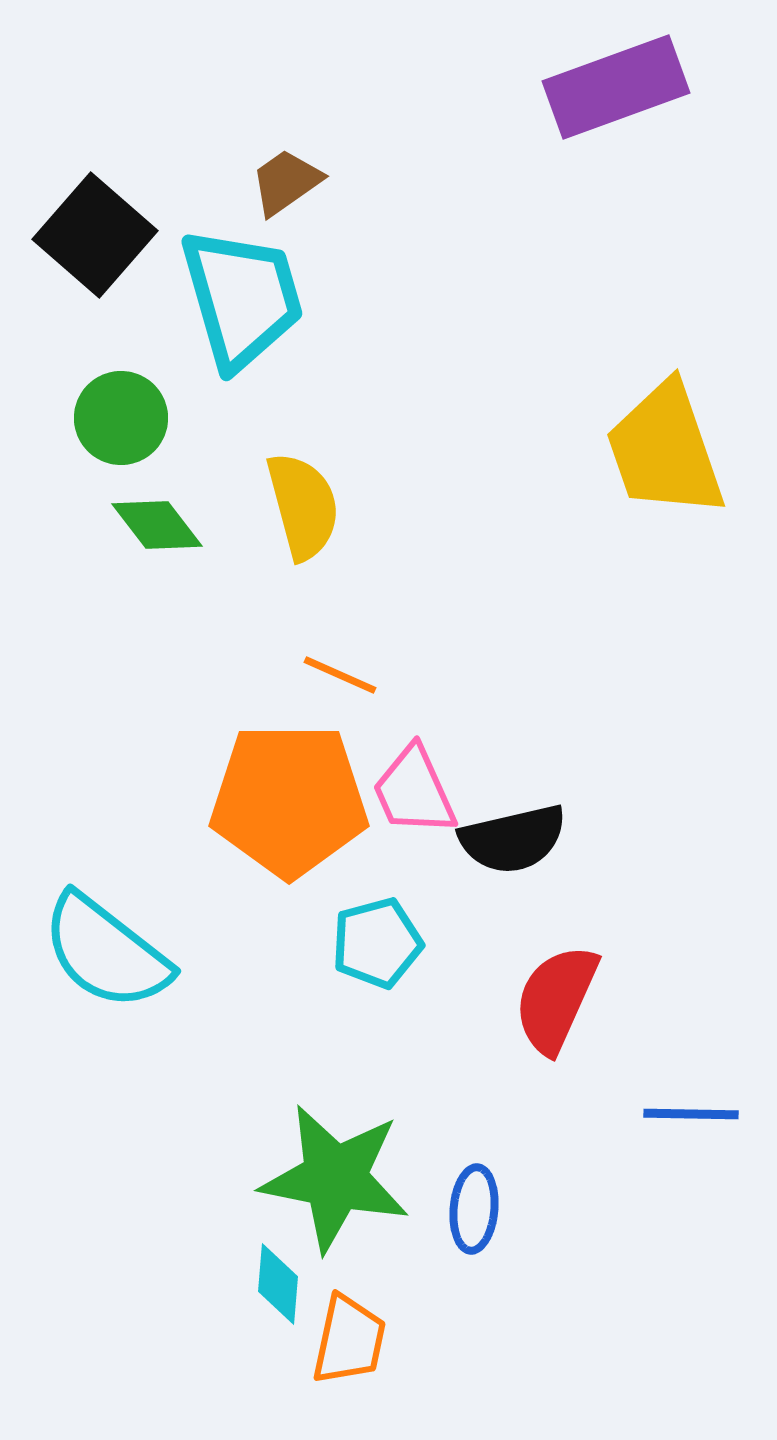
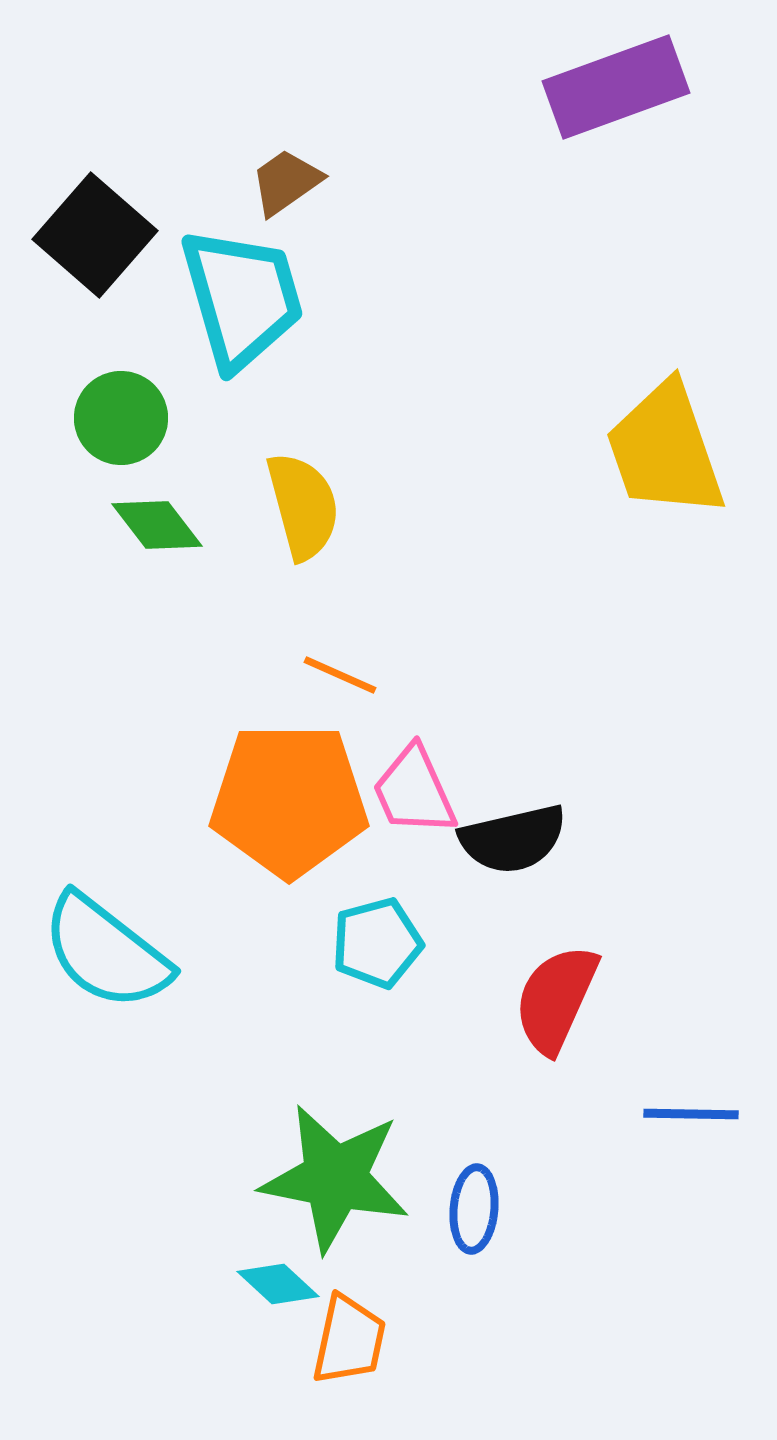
cyan diamond: rotated 52 degrees counterclockwise
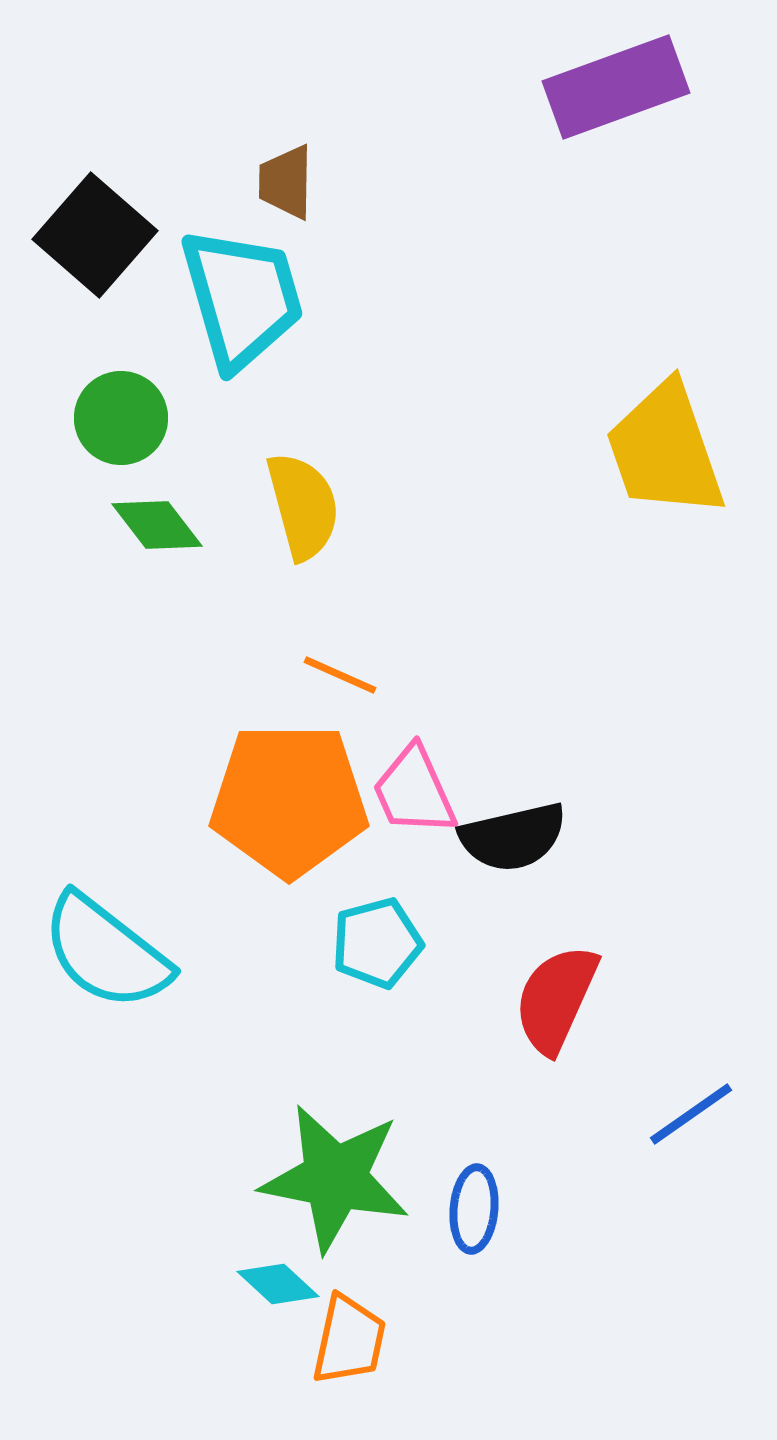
brown trapezoid: rotated 54 degrees counterclockwise
black semicircle: moved 2 px up
blue line: rotated 36 degrees counterclockwise
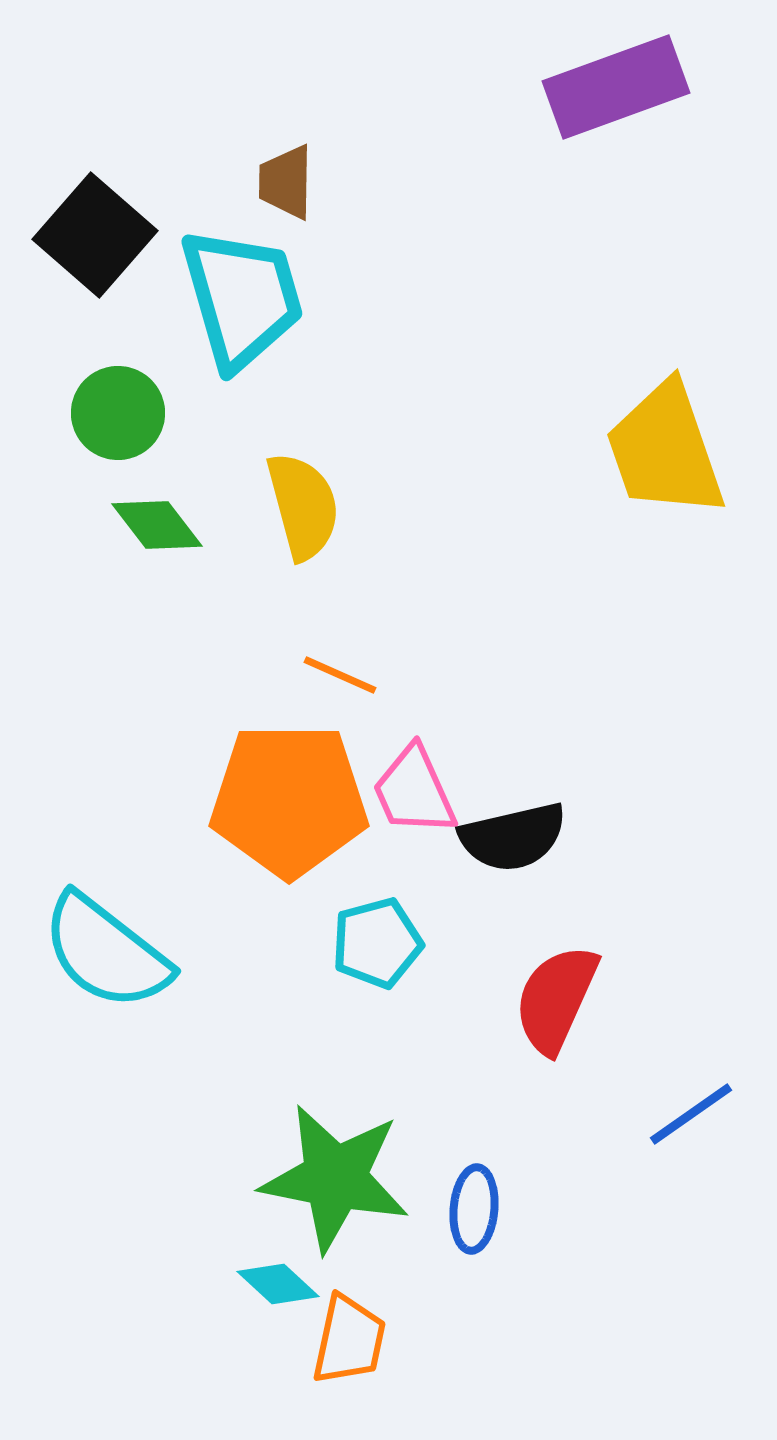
green circle: moved 3 px left, 5 px up
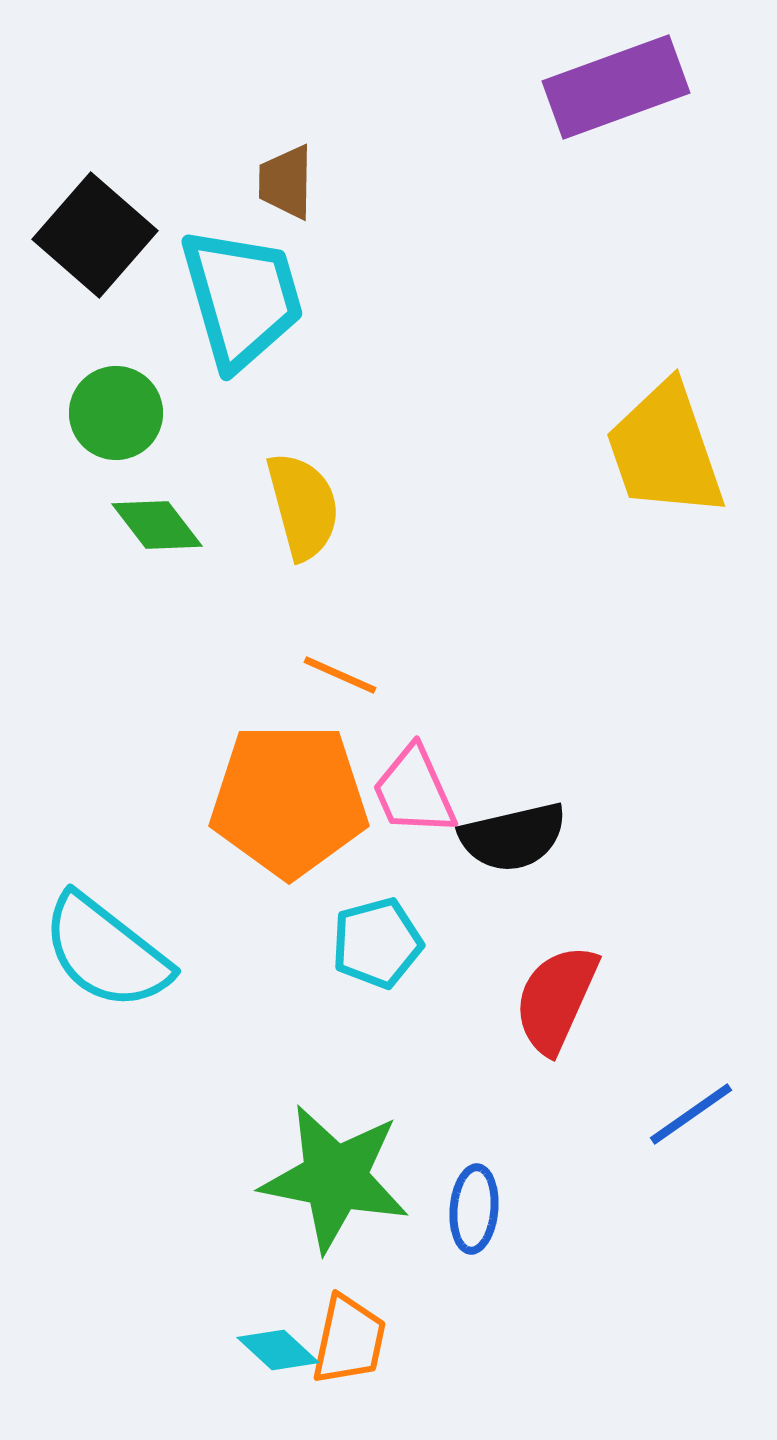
green circle: moved 2 px left
cyan diamond: moved 66 px down
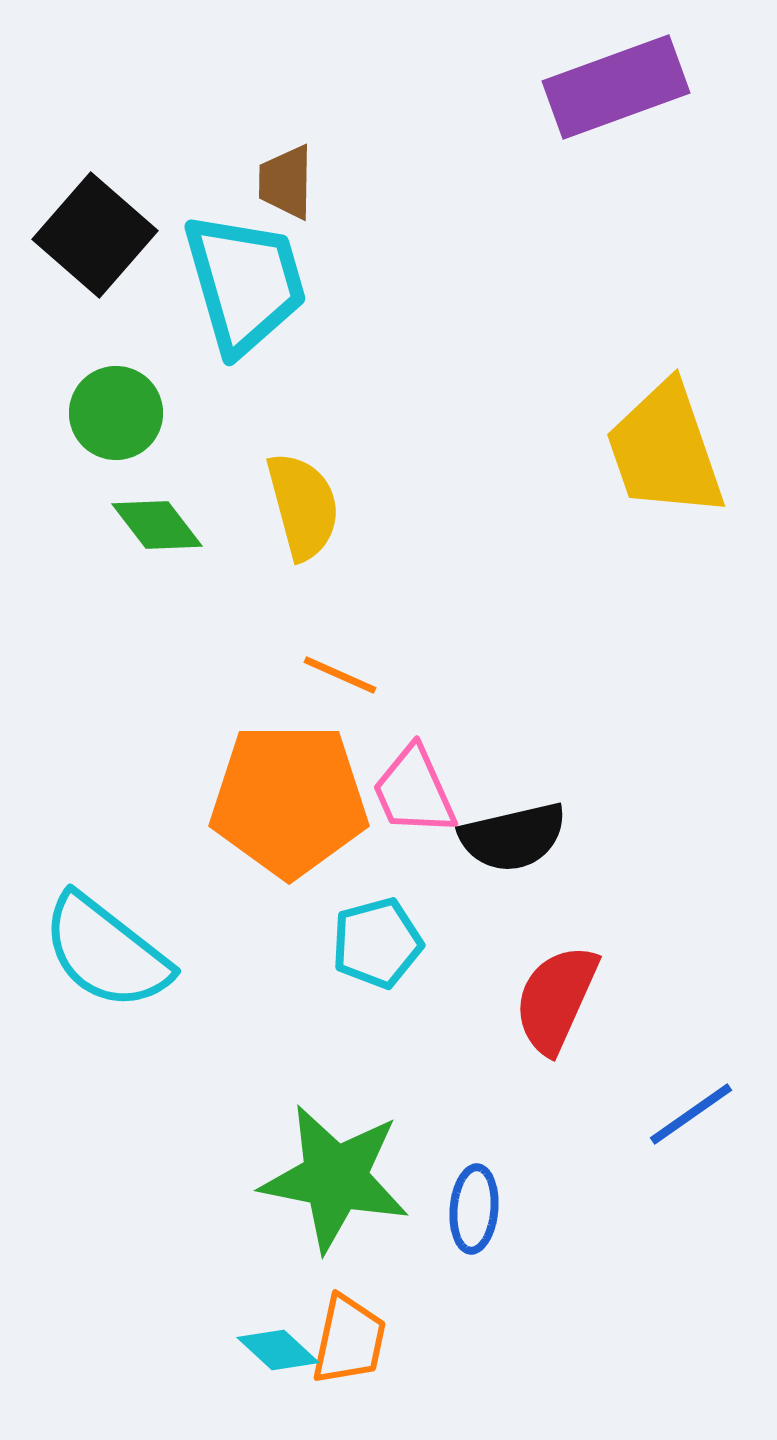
cyan trapezoid: moved 3 px right, 15 px up
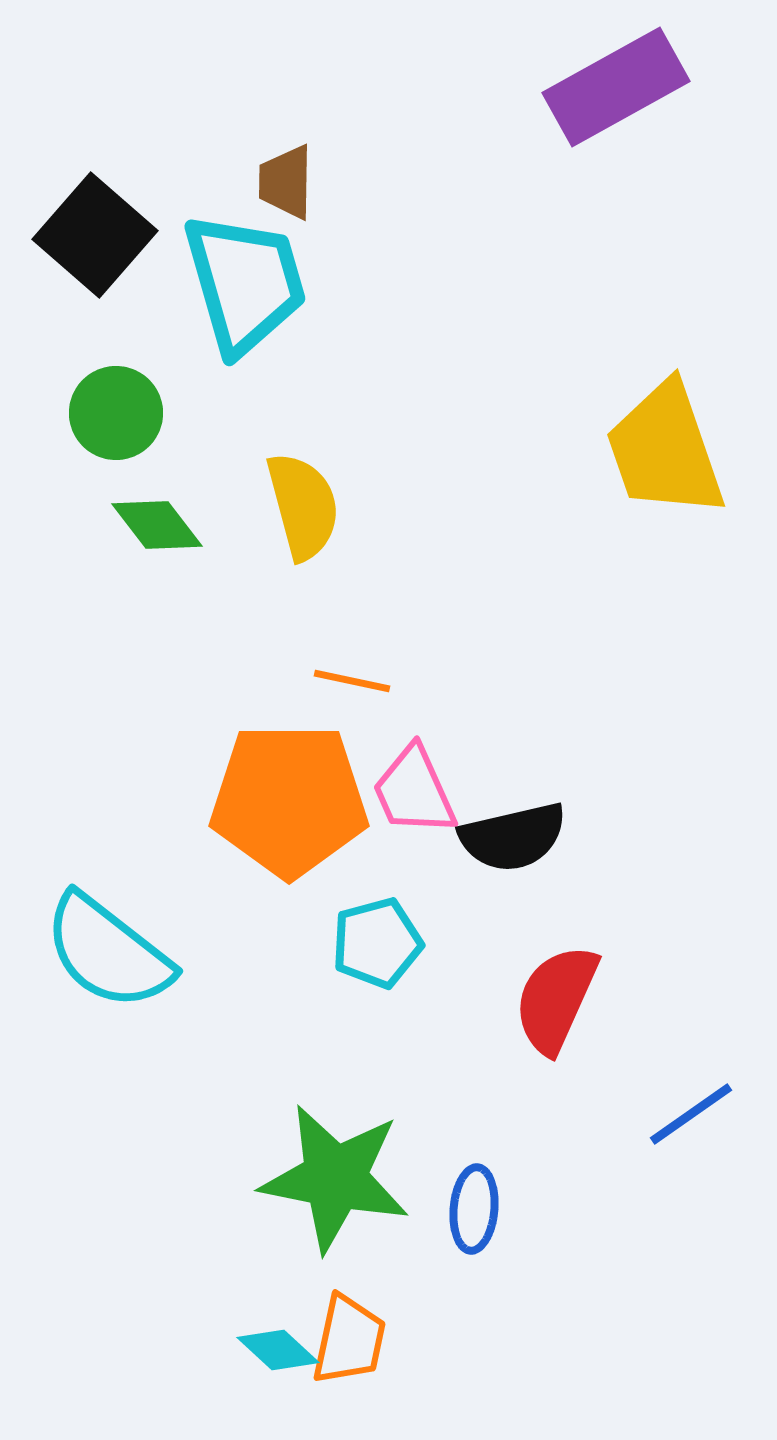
purple rectangle: rotated 9 degrees counterclockwise
orange line: moved 12 px right, 6 px down; rotated 12 degrees counterclockwise
cyan semicircle: moved 2 px right
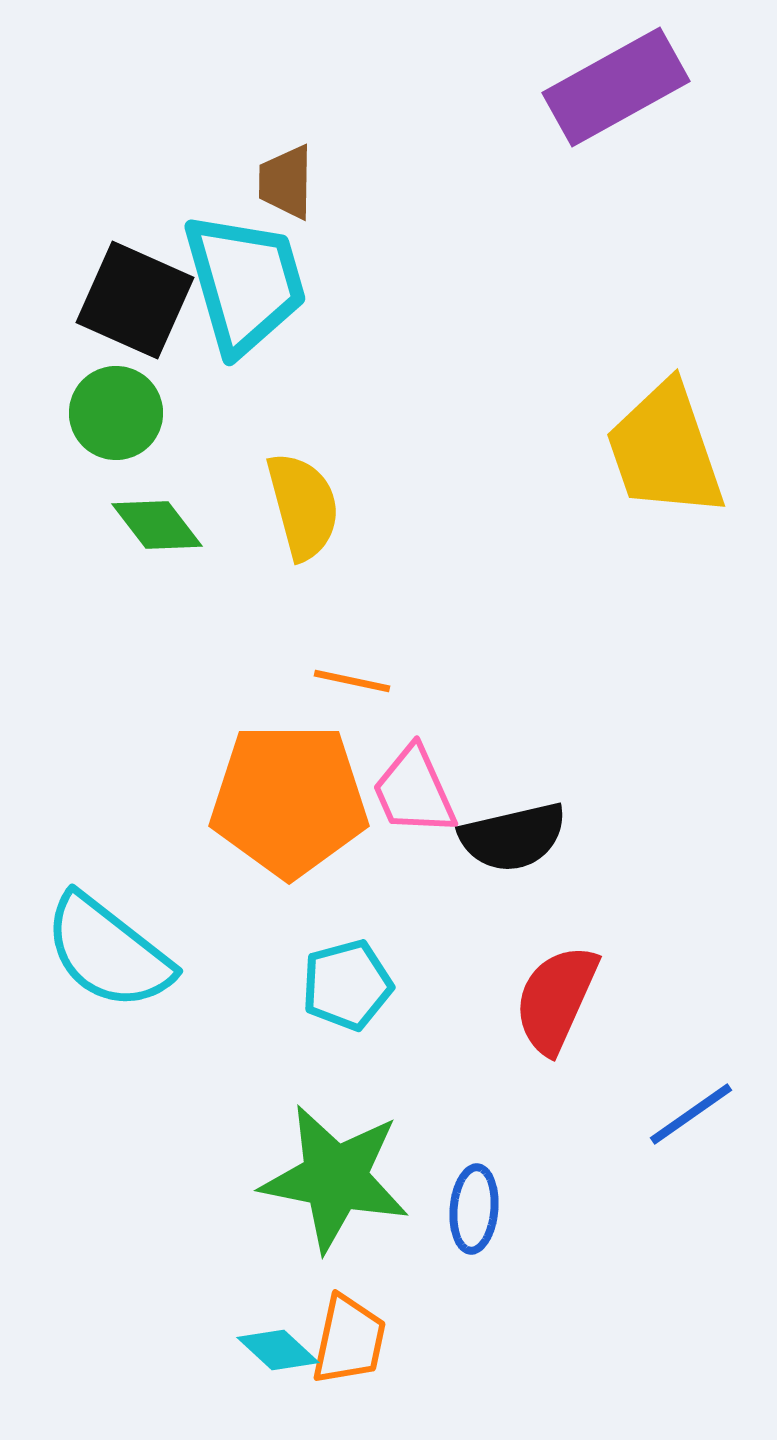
black square: moved 40 px right, 65 px down; rotated 17 degrees counterclockwise
cyan pentagon: moved 30 px left, 42 px down
